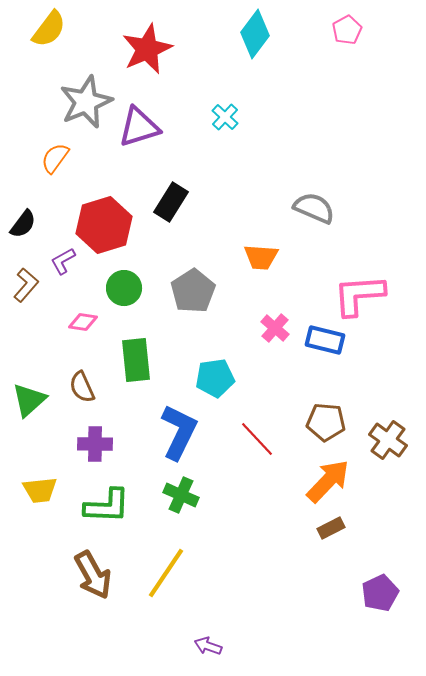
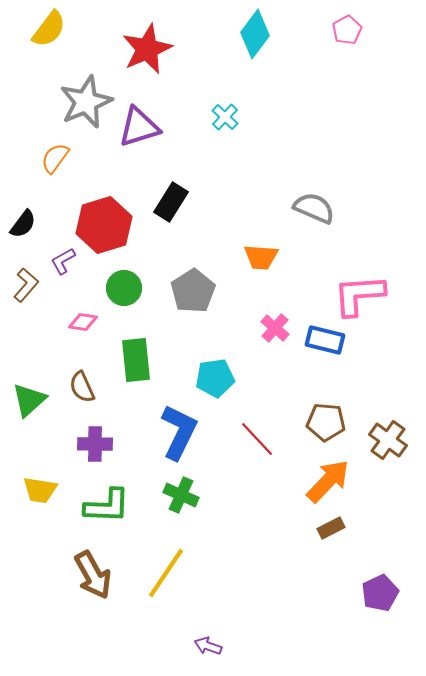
yellow trapezoid: rotated 15 degrees clockwise
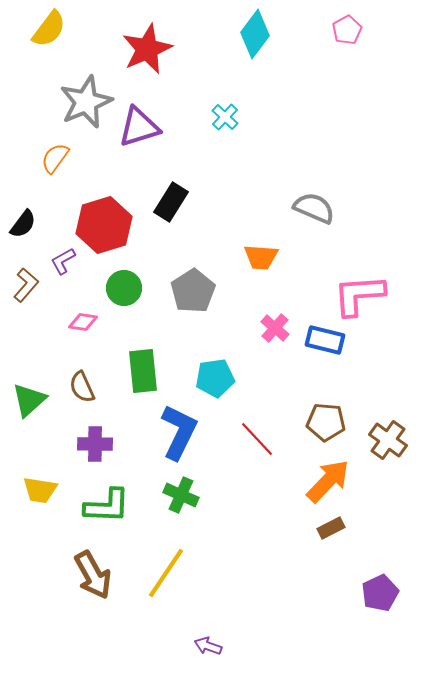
green rectangle: moved 7 px right, 11 px down
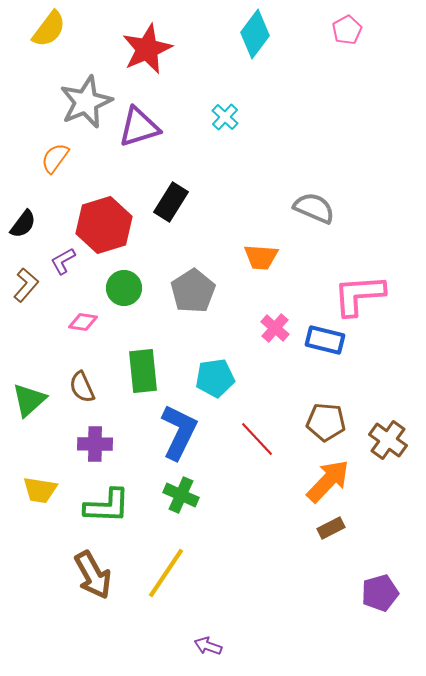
purple pentagon: rotated 9 degrees clockwise
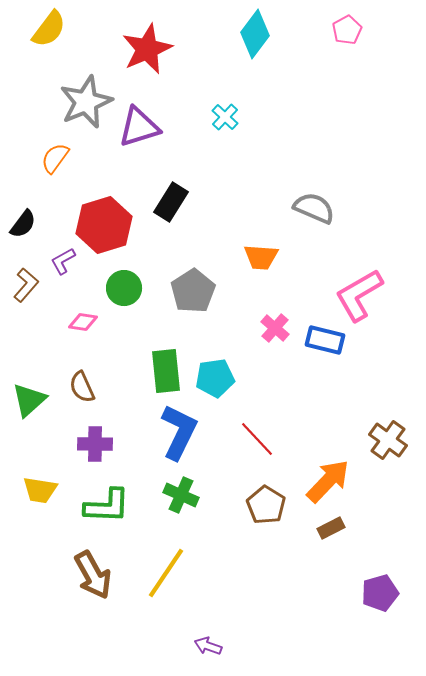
pink L-shape: rotated 26 degrees counterclockwise
green rectangle: moved 23 px right
brown pentagon: moved 60 px left, 83 px down; rotated 27 degrees clockwise
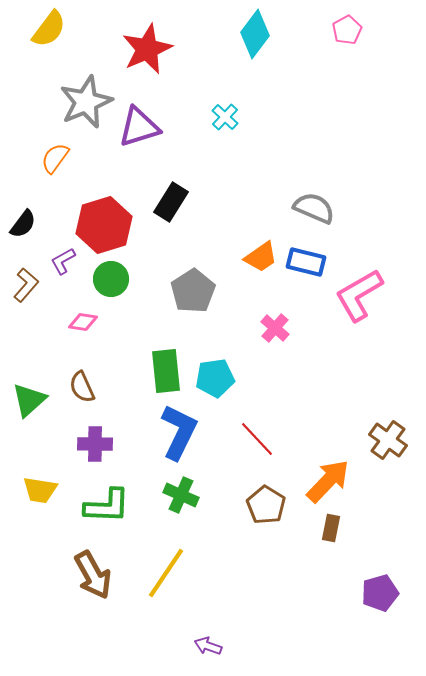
orange trapezoid: rotated 39 degrees counterclockwise
green circle: moved 13 px left, 9 px up
blue rectangle: moved 19 px left, 78 px up
brown rectangle: rotated 52 degrees counterclockwise
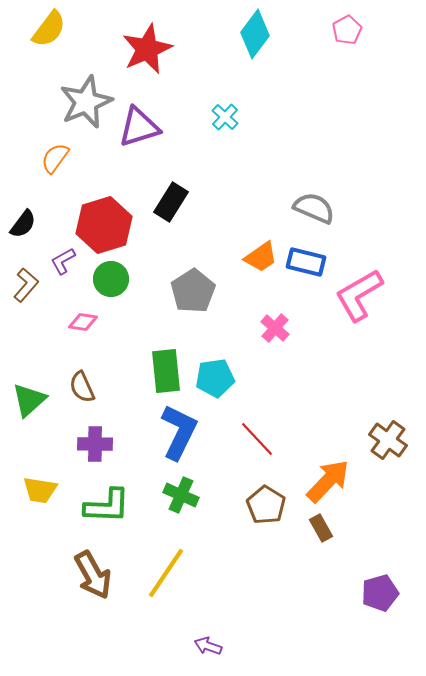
brown rectangle: moved 10 px left; rotated 40 degrees counterclockwise
